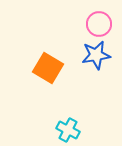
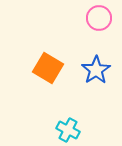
pink circle: moved 6 px up
blue star: moved 15 px down; rotated 24 degrees counterclockwise
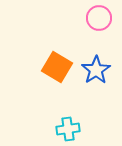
orange square: moved 9 px right, 1 px up
cyan cross: moved 1 px up; rotated 35 degrees counterclockwise
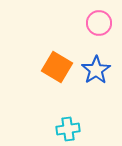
pink circle: moved 5 px down
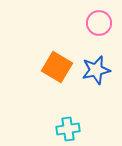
blue star: rotated 20 degrees clockwise
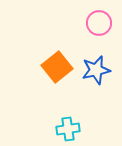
orange square: rotated 20 degrees clockwise
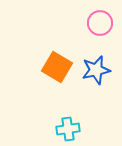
pink circle: moved 1 px right
orange square: rotated 20 degrees counterclockwise
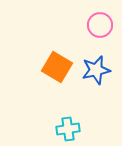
pink circle: moved 2 px down
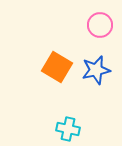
cyan cross: rotated 20 degrees clockwise
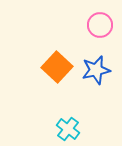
orange square: rotated 12 degrees clockwise
cyan cross: rotated 25 degrees clockwise
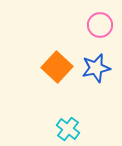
blue star: moved 2 px up
